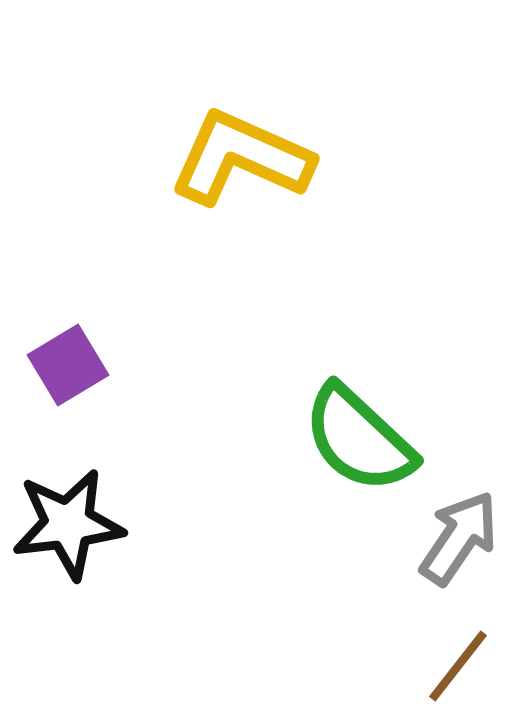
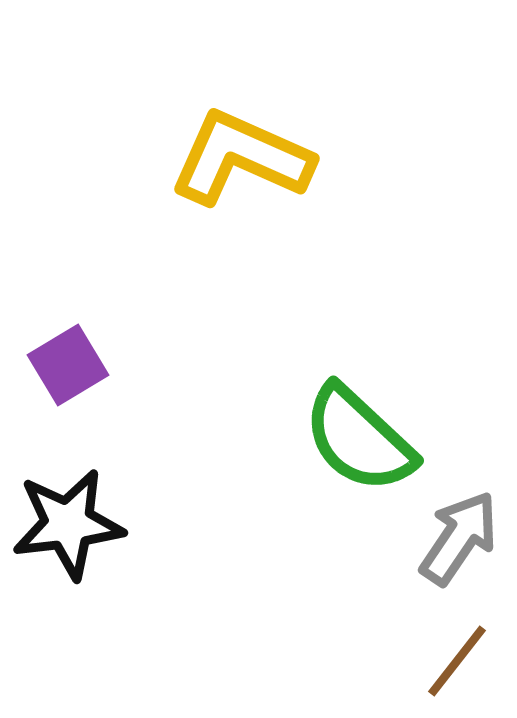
brown line: moved 1 px left, 5 px up
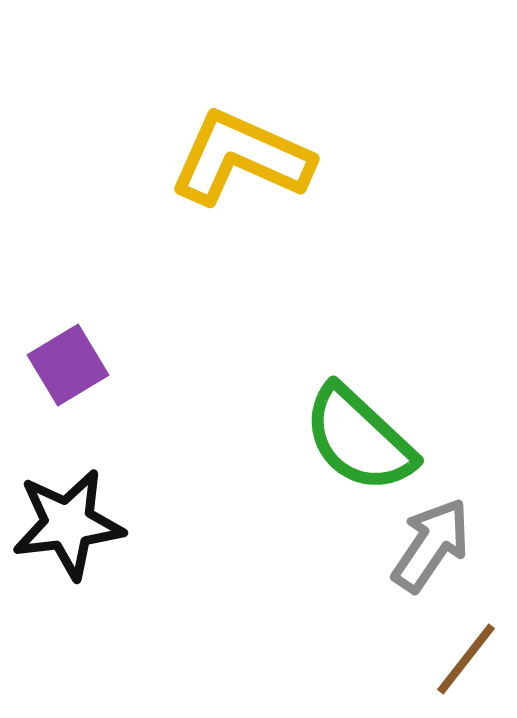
gray arrow: moved 28 px left, 7 px down
brown line: moved 9 px right, 2 px up
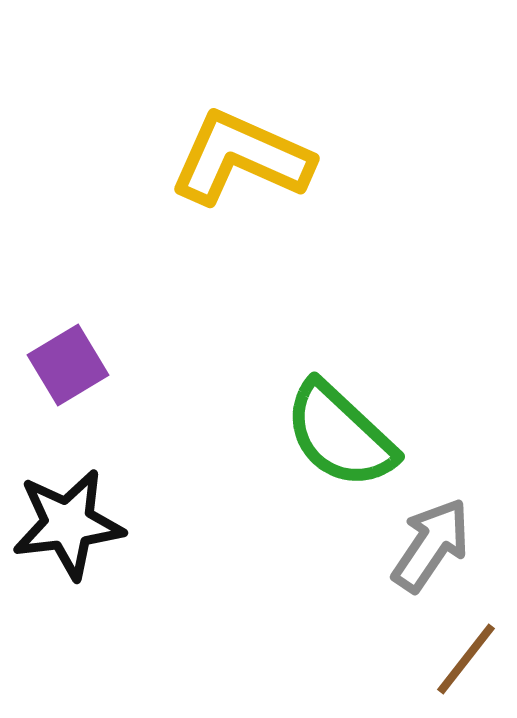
green semicircle: moved 19 px left, 4 px up
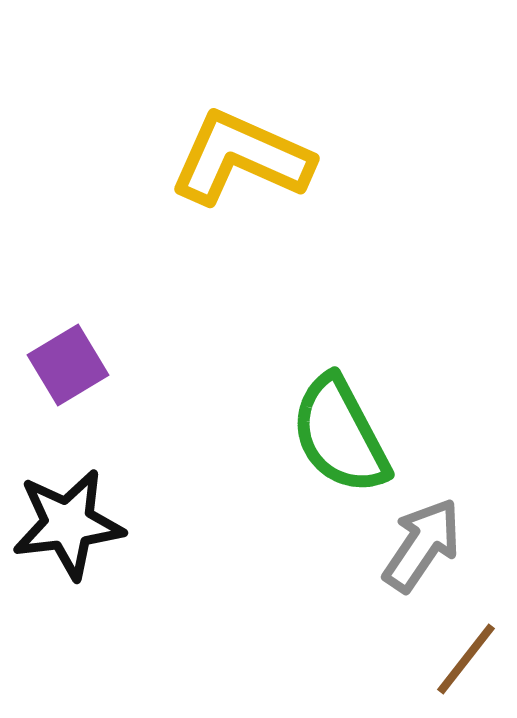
green semicircle: rotated 19 degrees clockwise
gray arrow: moved 9 px left
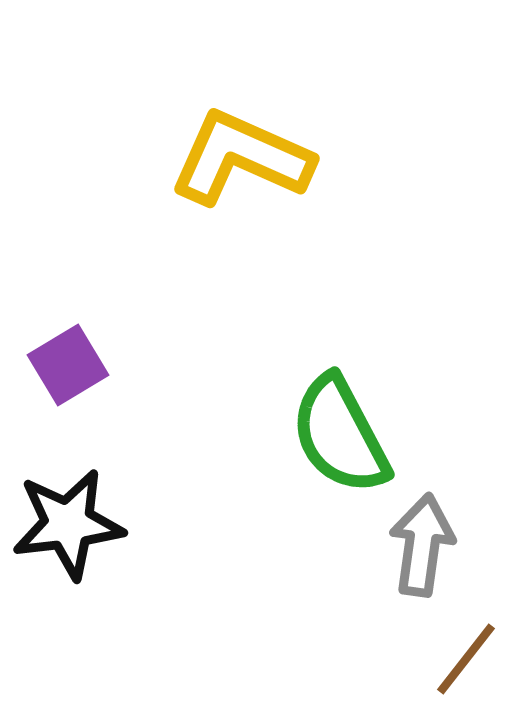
gray arrow: rotated 26 degrees counterclockwise
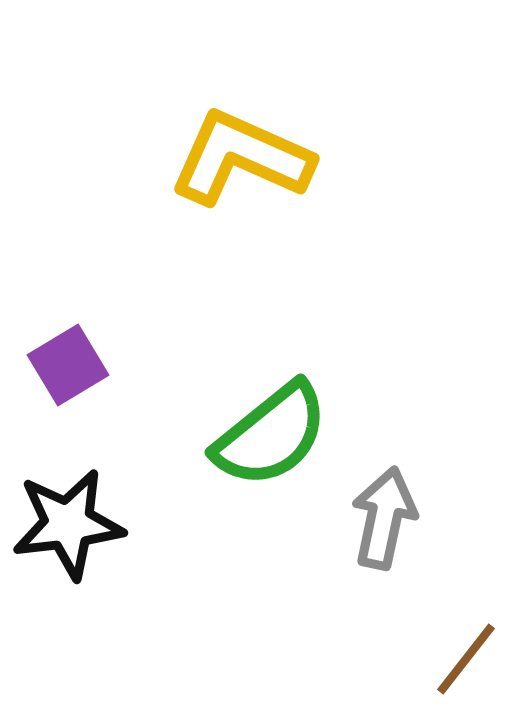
green semicircle: moved 69 px left; rotated 101 degrees counterclockwise
gray arrow: moved 38 px left, 27 px up; rotated 4 degrees clockwise
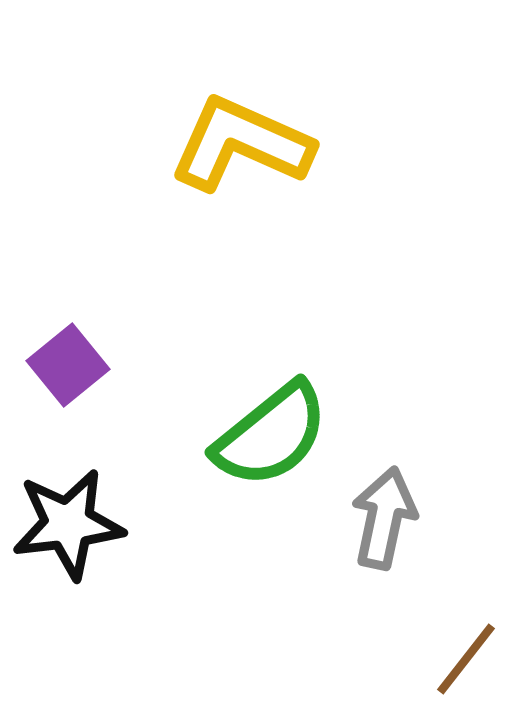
yellow L-shape: moved 14 px up
purple square: rotated 8 degrees counterclockwise
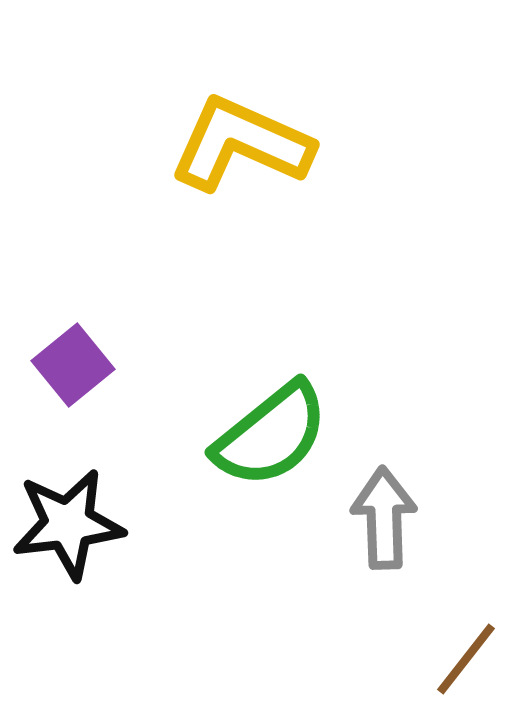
purple square: moved 5 px right
gray arrow: rotated 14 degrees counterclockwise
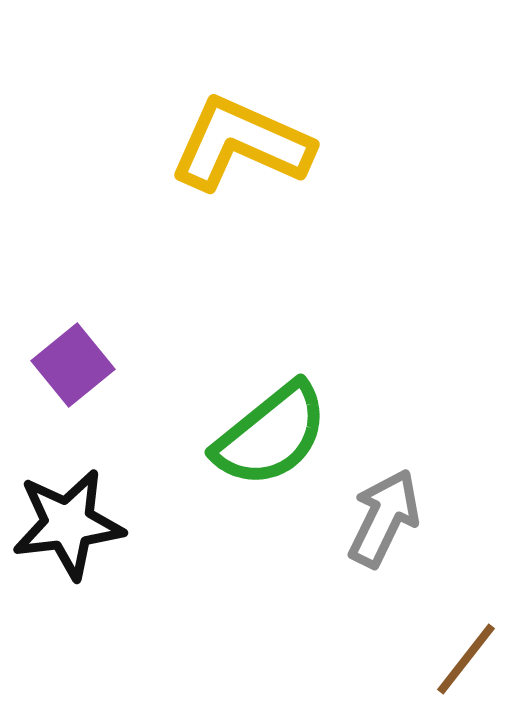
gray arrow: rotated 28 degrees clockwise
